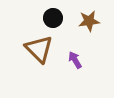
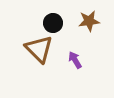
black circle: moved 5 px down
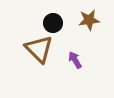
brown star: moved 1 px up
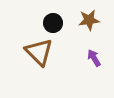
brown triangle: moved 3 px down
purple arrow: moved 19 px right, 2 px up
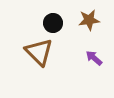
purple arrow: rotated 18 degrees counterclockwise
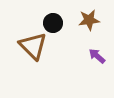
brown triangle: moved 6 px left, 6 px up
purple arrow: moved 3 px right, 2 px up
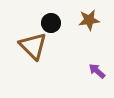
black circle: moved 2 px left
purple arrow: moved 15 px down
